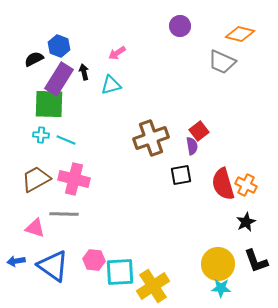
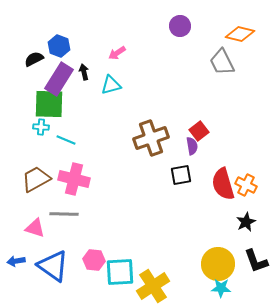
gray trapezoid: rotated 40 degrees clockwise
cyan cross: moved 8 px up
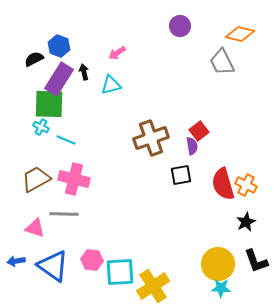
cyan cross: rotated 21 degrees clockwise
pink hexagon: moved 2 px left
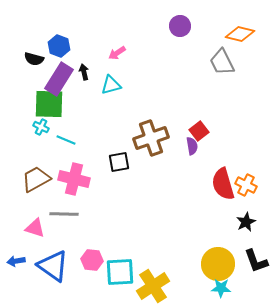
black semicircle: rotated 138 degrees counterclockwise
black square: moved 62 px left, 13 px up
